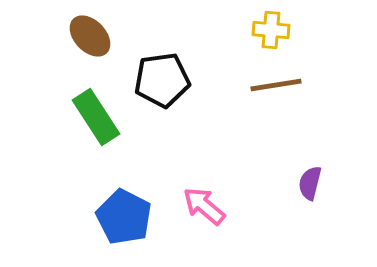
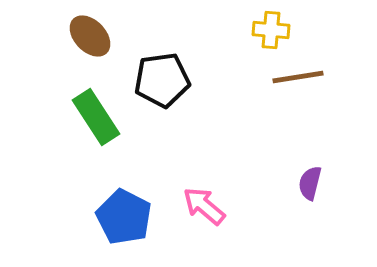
brown line: moved 22 px right, 8 px up
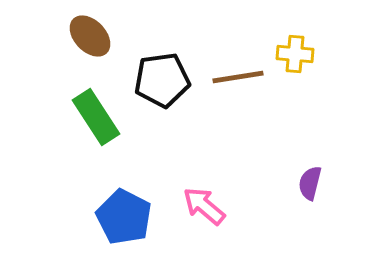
yellow cross: moved 24 px right, 24 px down
brown line: moved 60 px left
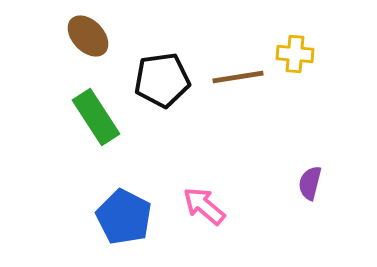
brown ellipse: moved 2 px left
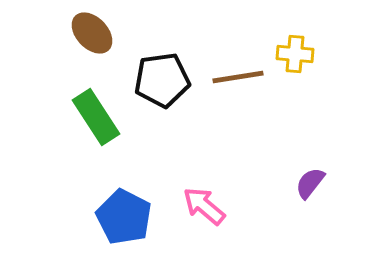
brown ellipse: moved 4 px right, 3 px up
purple semicircle: rotated 24 degrees clockwise
